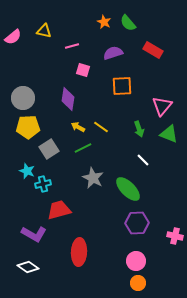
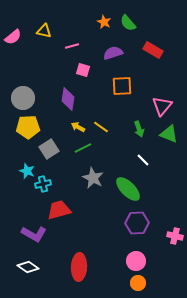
red ellipse: moved 15 px down
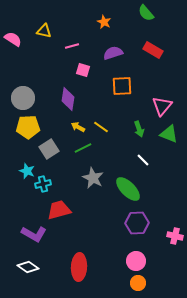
green semicircle: moved 18 px right, 10 px up
pink semicircle: moved 2 px down; rotated 108 degrees counterclockwise
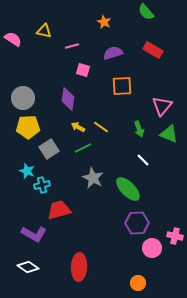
green semicircle: moved 1 px up
cyan cross: moved 1 px left, 1 px down
pink circle: moved 16 px right, 13 px up
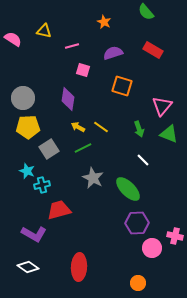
orange square: rotated 20 degrees clockwise
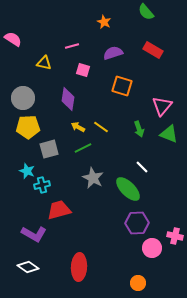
yellow triangle: moved 32 px down
gray square: rotated 18 degrees clockwise
white line: moved 1 px left, 7 px down
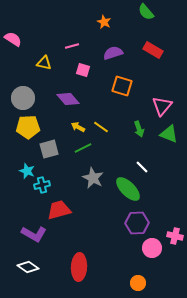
purple diamond: rotated 50 degrees counterclockwise
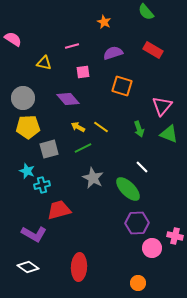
pink square: moved 2 px down; rotated 24 degrees counterclockwise
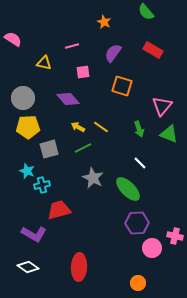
purple semicircle: rotated 36 degrees counterclockwise
white line: moved 2 px left, 4 px up
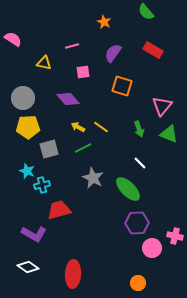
red ellipse: moved 6 px left, 7 px down
